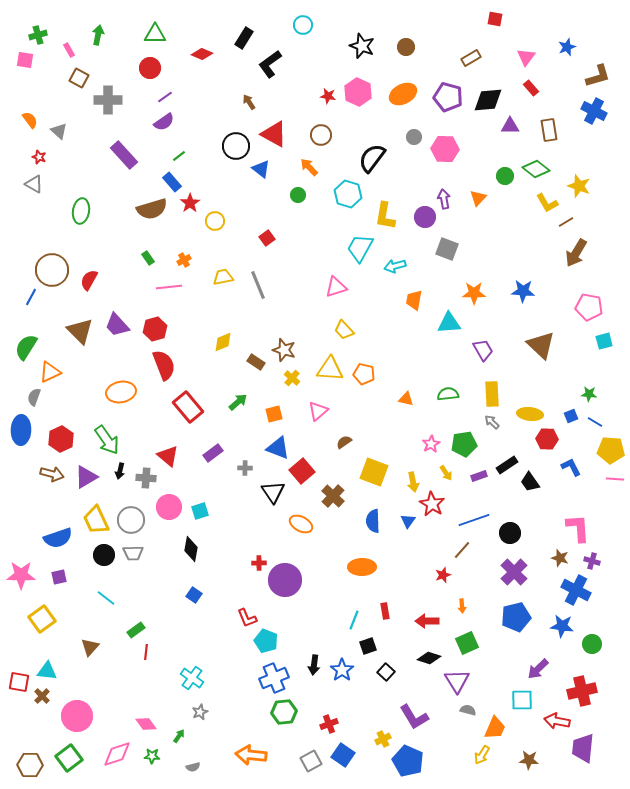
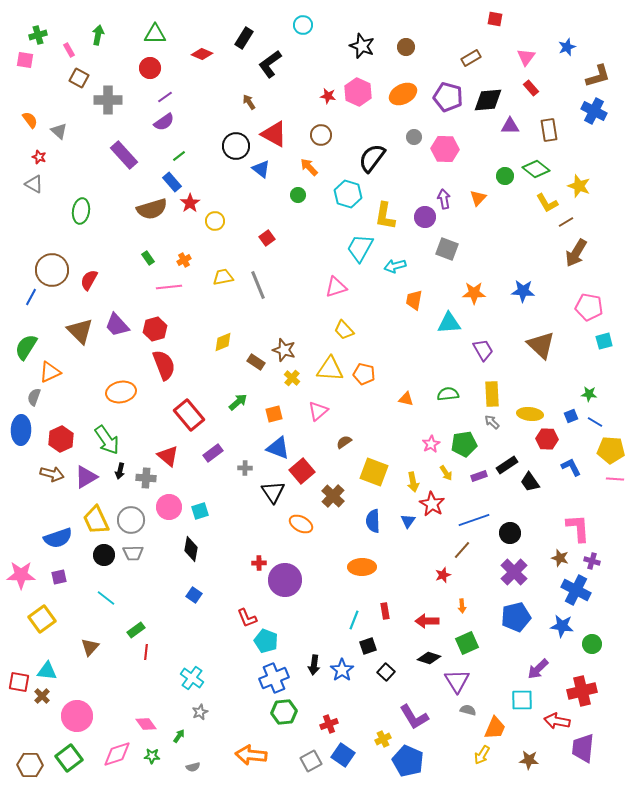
red rectangle at (188, 407): moved 1 px right, 8 px down
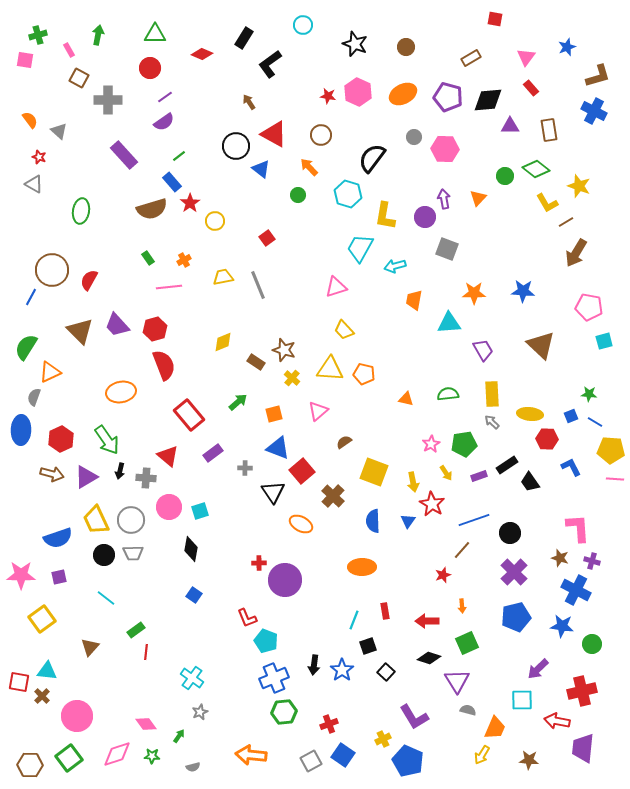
black star at (362, 46): moved 7 px left, 2 px up
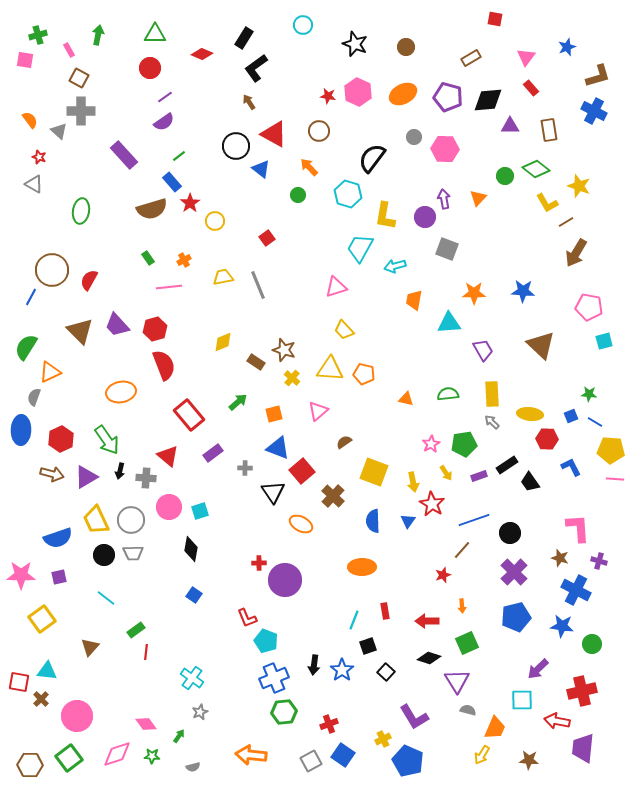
black L-shape at (270, 64): moved 14 px left, 4 px down
gray cross at (108, 100): moved 27 px left, 11 px down
brown circle at (321, 135): moved 2 px left, 4 px up
purple cross at (592, 561): moved 7 px right
brown cross at (42, 696): moved 1 px left, 3 px down
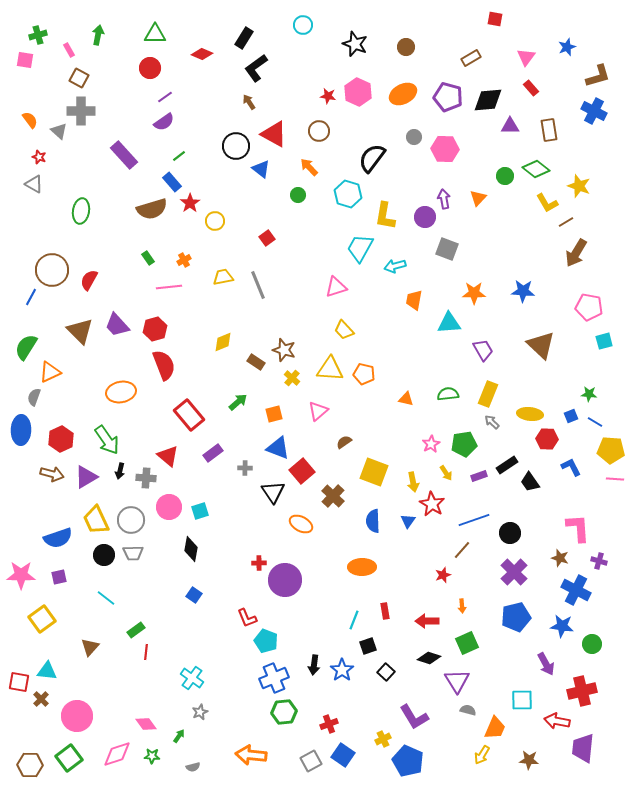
yellow rectangle at (492, 394): moved 4 px left; rotated 25 degrees clockwise
purple arrow at (538, 669): moved 8 px right, 5 px up; rotated 75 degrees counterclockwise
